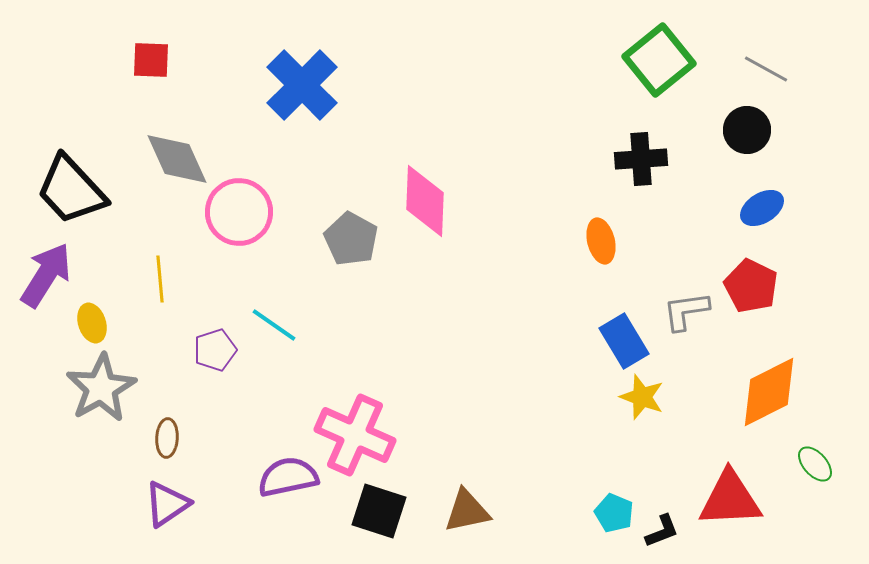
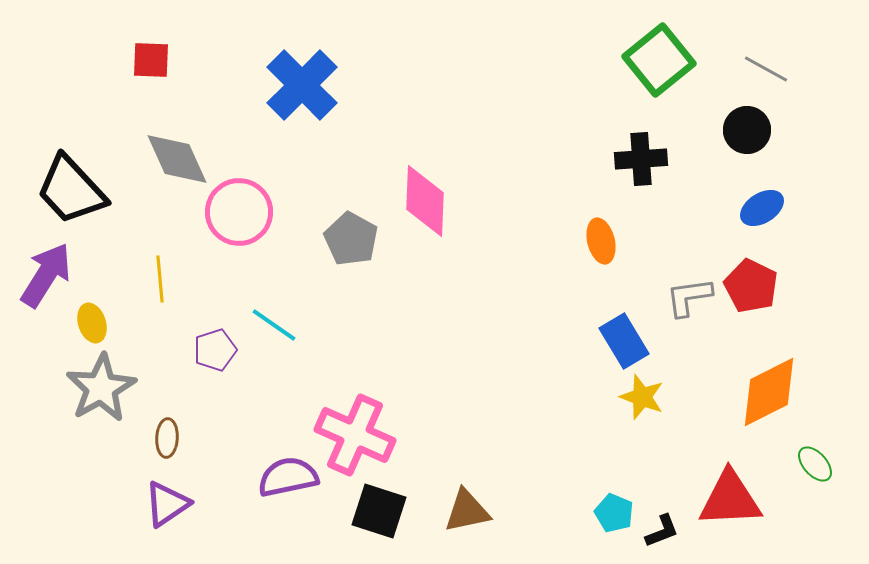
gray L-shape: moved 3 px right, 14 px up
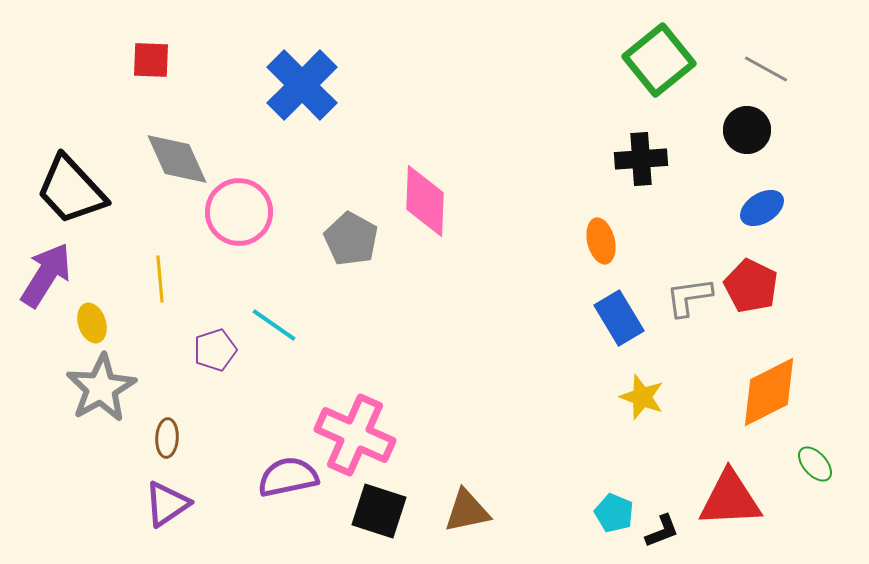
blue rectangle: moved 5 px left, 23 px up
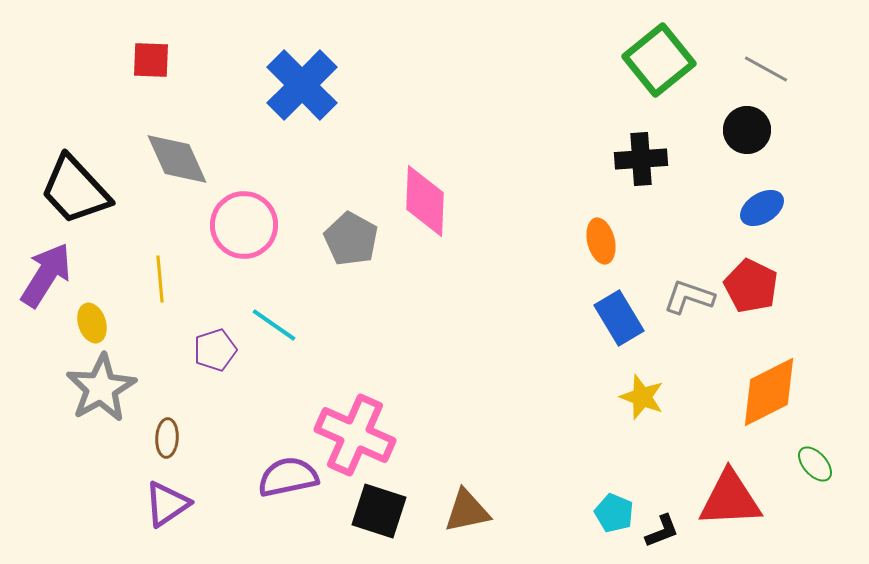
black trapezoid: moved 4 px right
pink circle: moved 5 px right, 13 px down
gray L-shape: rotated 27 degrees clockwise
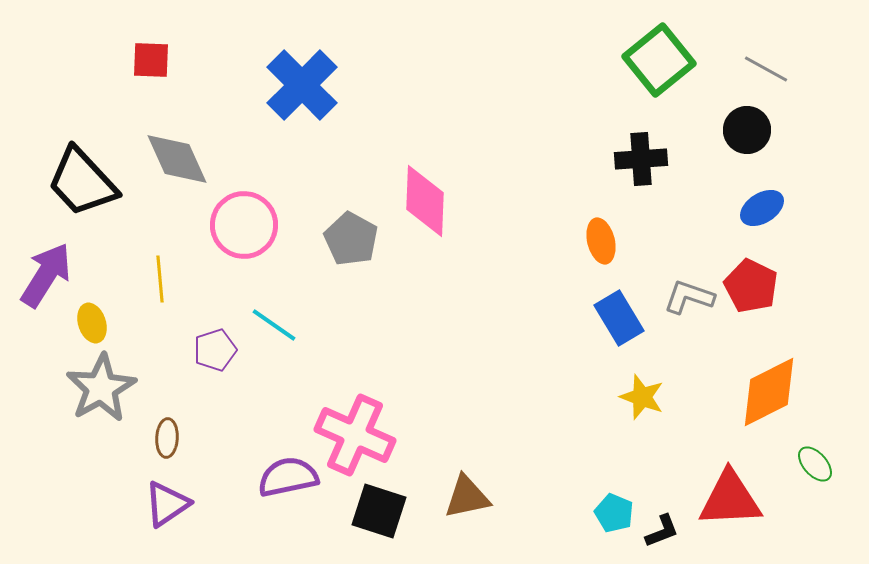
black trapezoid: moved 7 px right, 8 px up
brown triangle: moved 14 px up
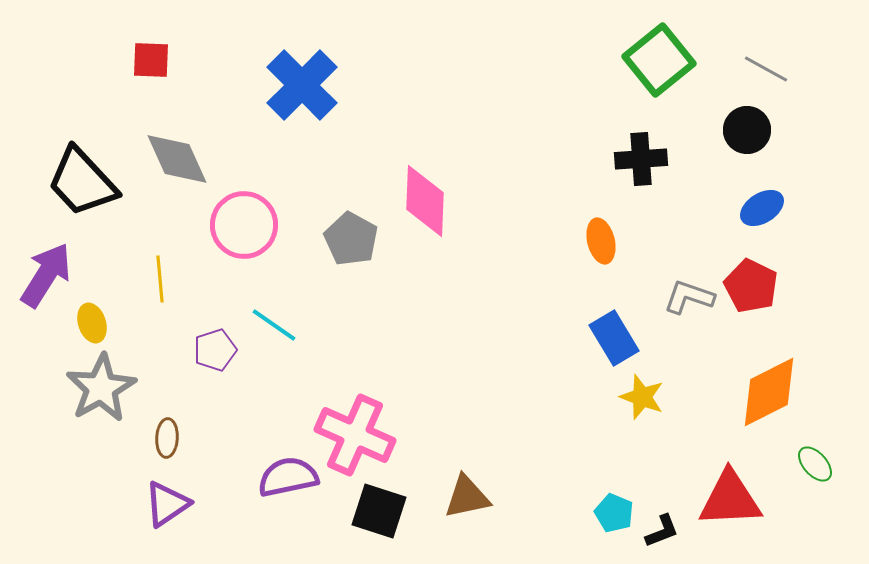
blue rectangle: moved 5 px left, 20 px down
